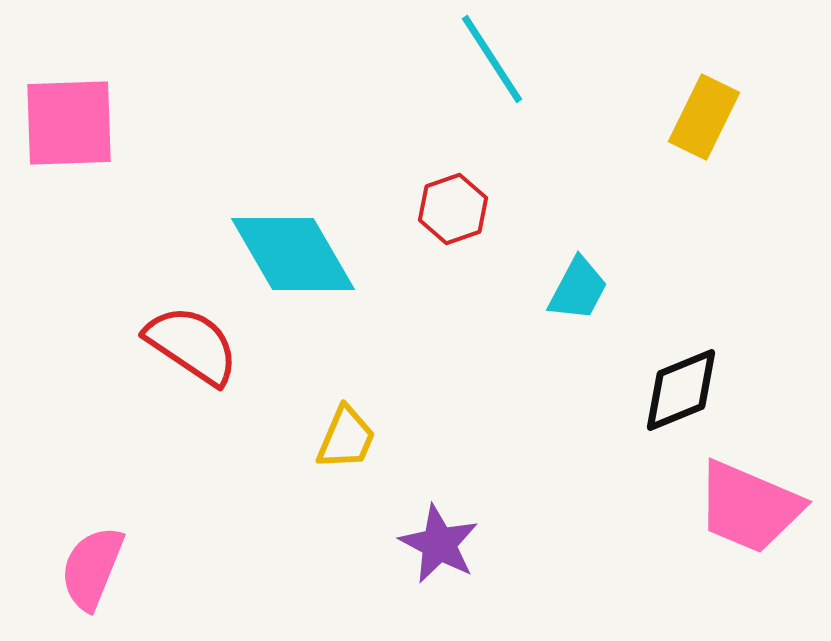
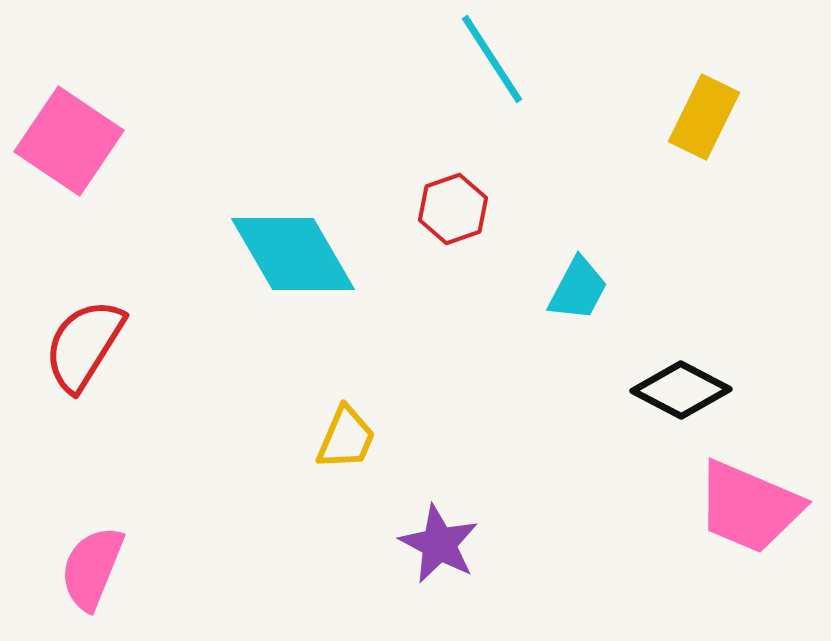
pink square: moved 18 px down; rotated 36 degrees clockwise
red semicircle: moved 108 px left; rotated 92 degrees counterclockwise
black diamond: rotated 50 degrees clockwise
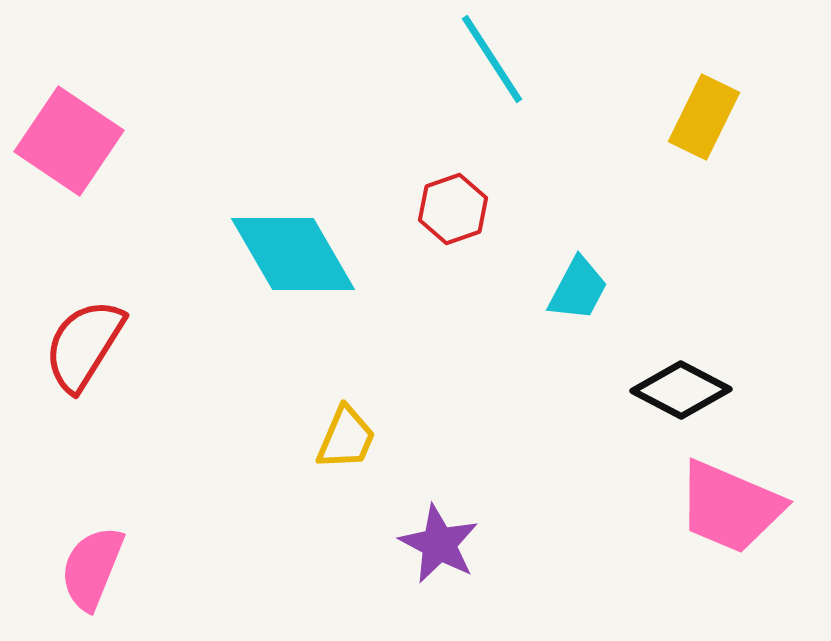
pink trapezoid: moved 19 px left
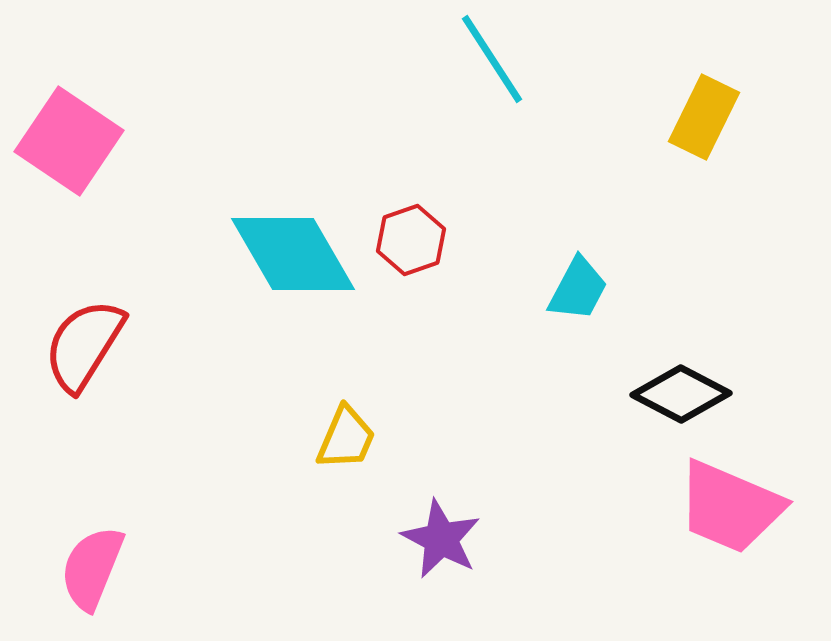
red hexagon: moved 42 px left, 31 px down
black diamond: moved 4 px down
purple star: moved 2 px right, 5 px up
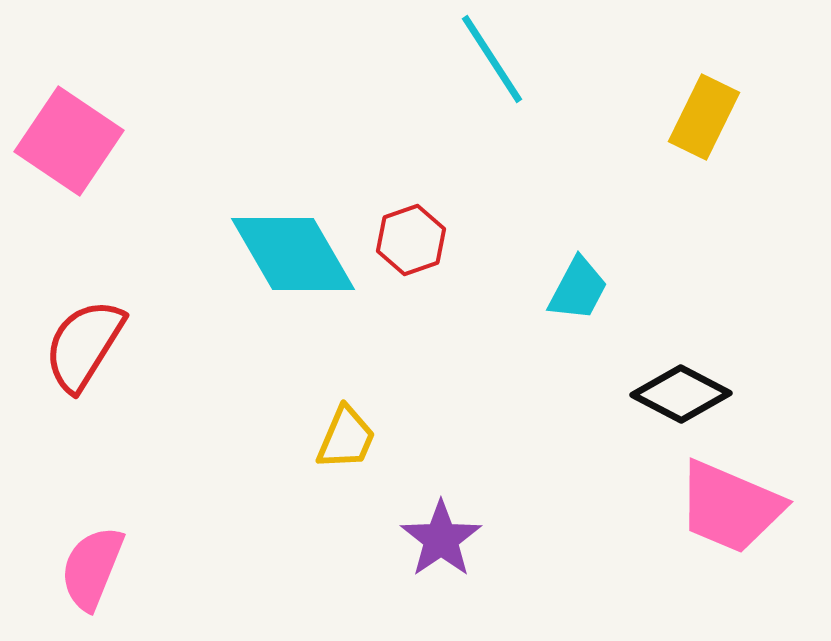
purple star: rotated 10 degrees clockwise
